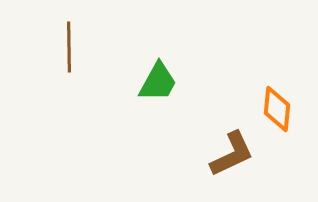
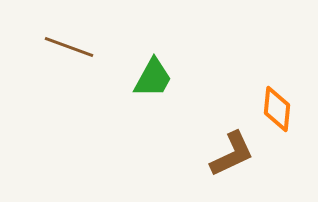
brown line: rotated 69 degrees counterclockwise
green trapezoid: moved 5 px left, 4 px up
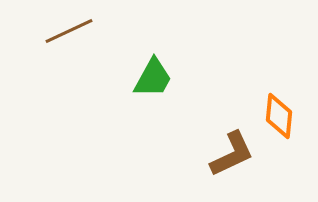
brown line: moved 16 px up; rotated 45 degrees counterclockwise
orange diamond: moved 2 px right, 7 px down
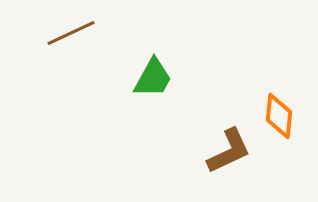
brown line: moved 2 px right, 2 px down
brown L-shape: moved 3 px left, 3 px up
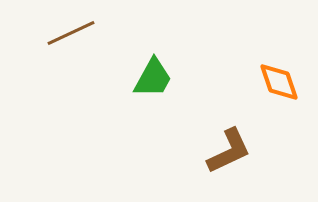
orange diamond: moved 34 px up; rotated 24 degrees counterclockwise
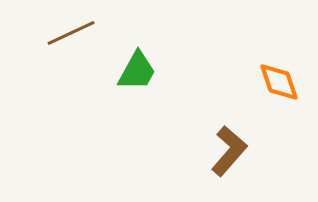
green trapezoid: moved 16 px left, 7 px up
brown L-shape: rotated 24 degrees counterclockwise
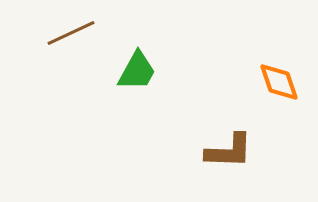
brown L-shape: rotated 51 degrees clockwise
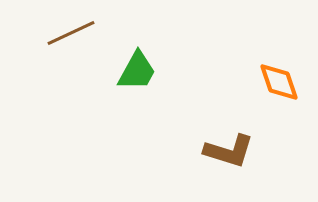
brown L-shape: rotated 15 degrees clockwise
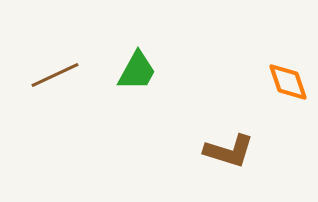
brown line: moved 16 px left, 42 px down
orange diamond: moved 9 px right
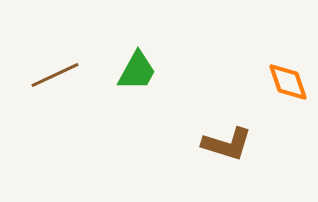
brown L-shape: moved 2 px left, 7 px up
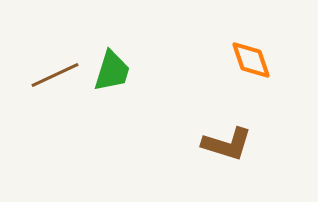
green trapezoid: moved 25 px left; rotated 12 degrees counterclockwise
orange diamond: moved 37 px left, 22 px up
